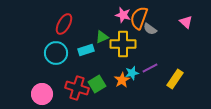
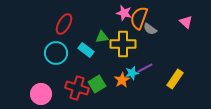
pink star: moved 1 px right, 2 px up
green triangle: rotated 16 degrees clockwise
cyan rectangle: rotated 56 degrees clockwise
purple line: moved 5 px left
pink circle: moved 1 px left
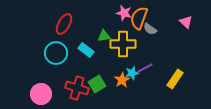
green triangle: moved 2 px right, 1 px up
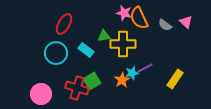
orange semicircle: rotated 45 degrees counterclockwise
gray semicircle: moved 15 px right, 4 px up
green square: moved 5 px left, 3 px up
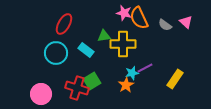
orange star: moved 4 px right, 5 px down
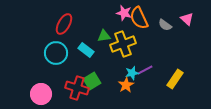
pink triangle: moved 1 px right, 3 px up
yellow cross: rotated 20 degrees counterclockwise
purple line: moved 2 px down
